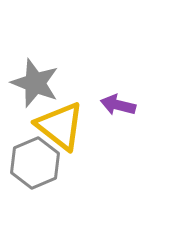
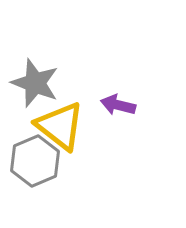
gray hexagon: moved 2 px up
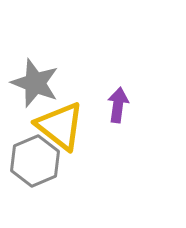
purple arrow: rotated 84 degrees clockwise
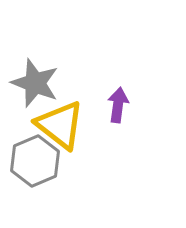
yellow triangle: moved 1 px up
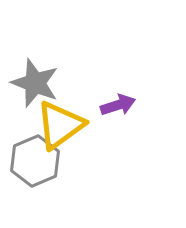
purple arrow: rotated 64 degrees clockwise
yellow triangle: rotated 46 degrees clockwise
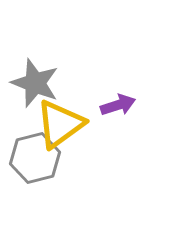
yellow triangle: moved 1 px up
gray hexagon: moved 3 px up; rotated 9 degrees clockwise
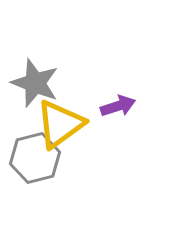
purple arrow: moved 1 px down
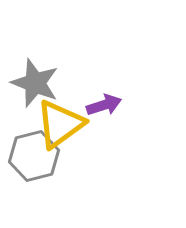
purple arrow: moved 14 px left, 1 px up
gray hexagon: moved 1 px left, 2 px up
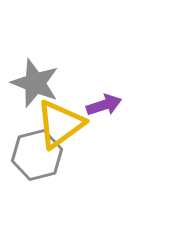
gray hexagon: moved 3 px right, 1 px up
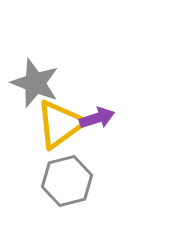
purple arrow: moved 7 px left, 13 px down
gray hexagon: moved 30 px right, 26 px down
